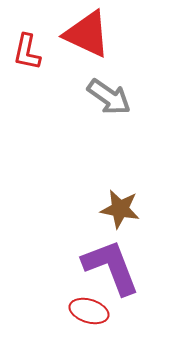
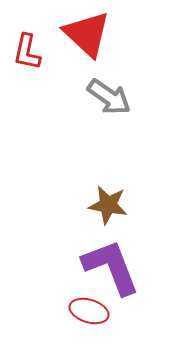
red triangle: rotated 18 degrees clockwise
brown star: moved 12 px left, 4 px up
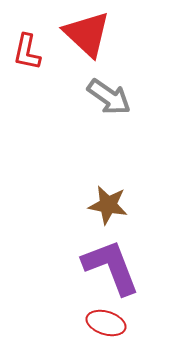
red ellipse: moved 17 px right, 12 px down
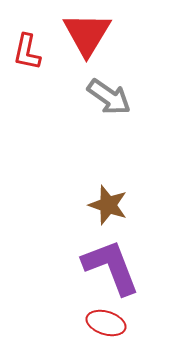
red triangle: rotated 18 degrees clockwise
brown star: rotated 9 degrees clockwise
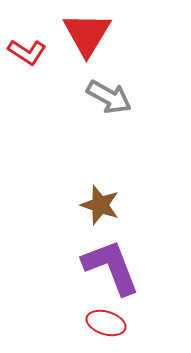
red L-shape: rotated 69 degrees counterclockwise
gray arrow: rotated 6 degrees counterclockwise
brown star: moved 8 px left
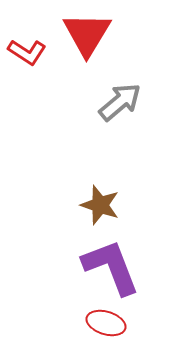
gray arrow: moved 11 px right, 5 px down; rotated 69 degrees counterclockwise
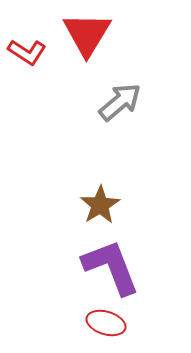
brown star: rotated 21 degrees clockwise
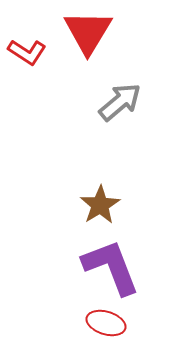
red triangle: moved 1 px right, 2 px up
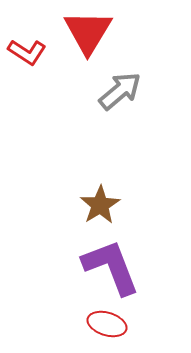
gray arrow: moved 11 px up
red ellipse: moved 1 px right, 1 px down
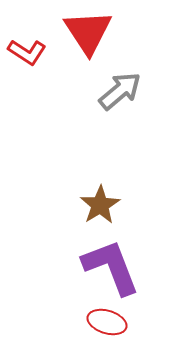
red triangle: rotated 4 degrees counterclockwise
red ellipse: moved 2 px up
